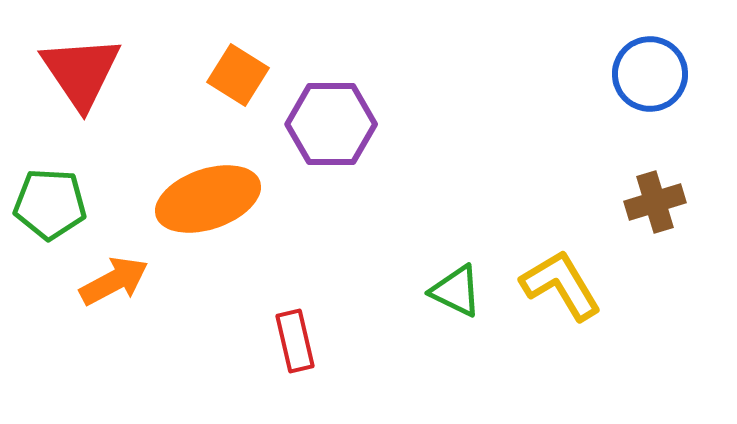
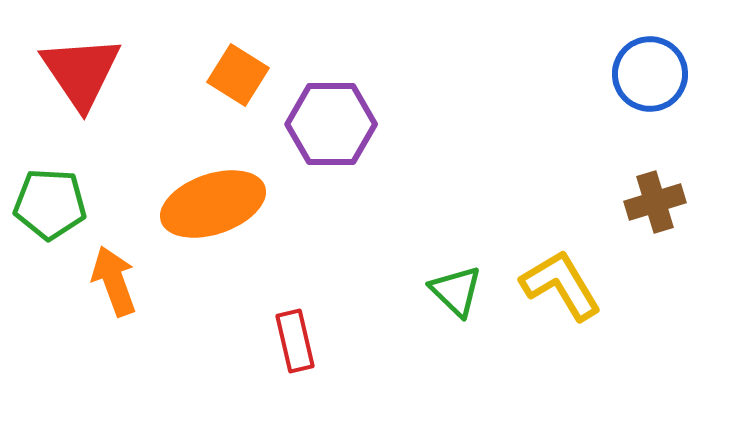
orange ellipse: moved 5 px right, 5 px down
orange arrow: rotated 82 degrees counterclockwise
green triangle: rotated 18 degrees clockwise
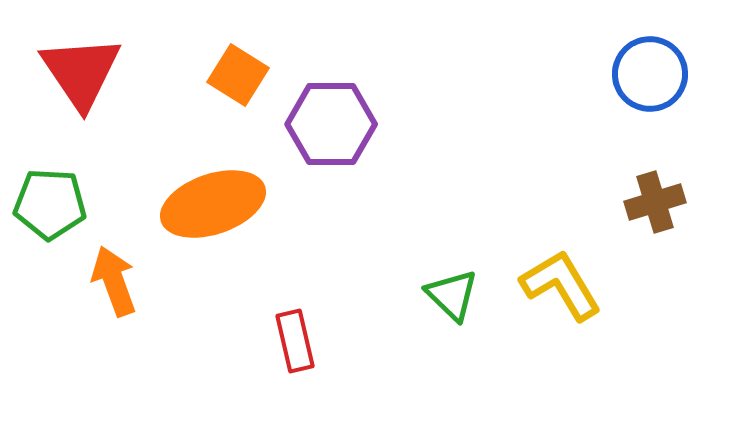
green triangle: moved 4 px left, 4 px down
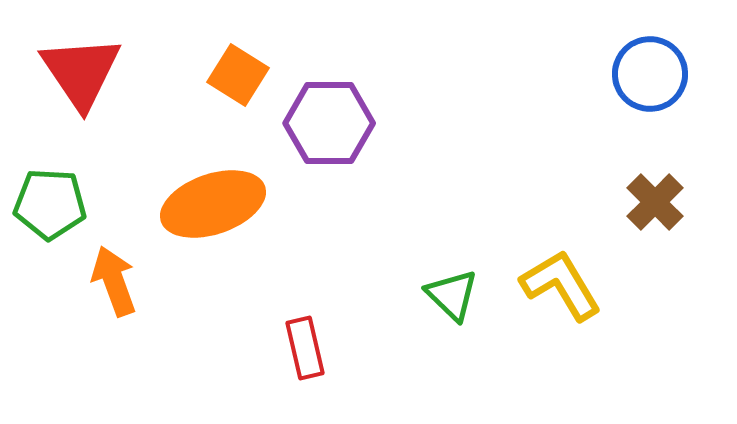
purple hexagon: moved 2 px left, 1 px up
brown cross: rotated 28 degrees counterclockwise
red rectangle: moved 10 px right, 7 px down
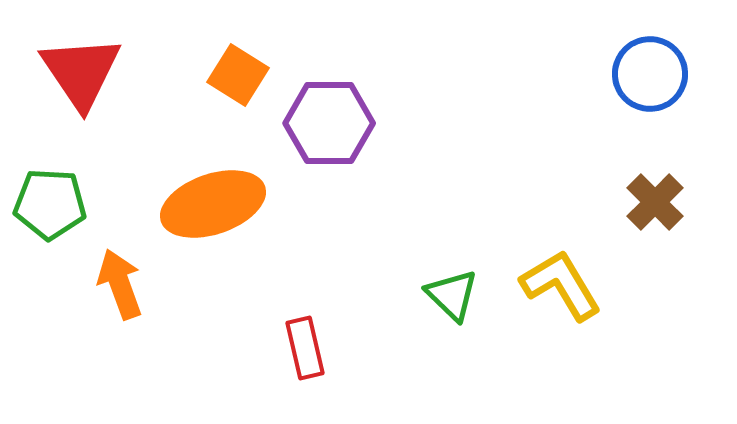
orange arrow: moved 6 px right, 3 px down
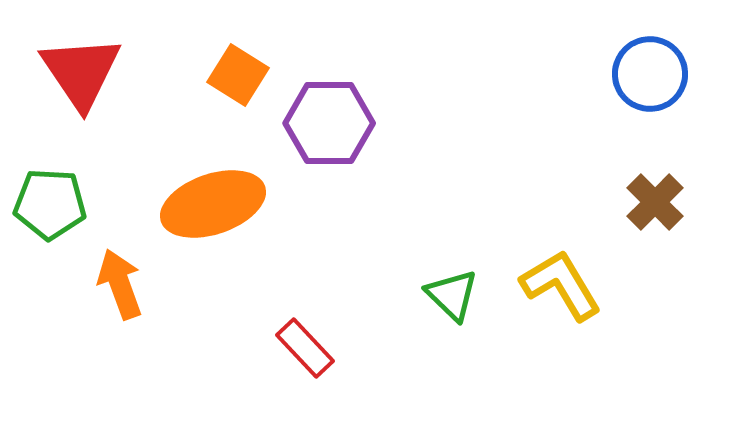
red rectangle: rotated 30 degrees counterclockwise
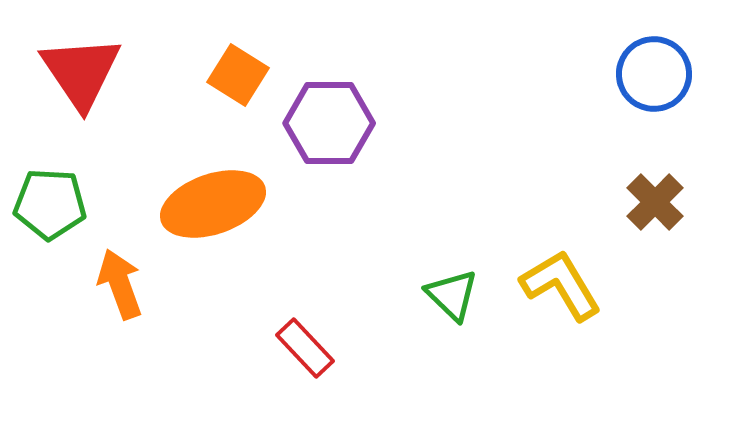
blue circle: moved 4 px right
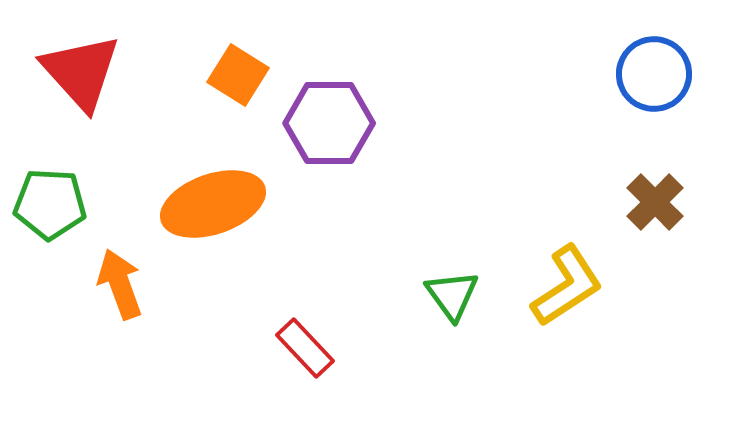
red triangle: rotated 8 degrees counterclockwise
yellow L-shape: moved 6 px right, 1 px down; rotated 88 degrees clockwise
green triangle: rotated 10 degrees clockwise
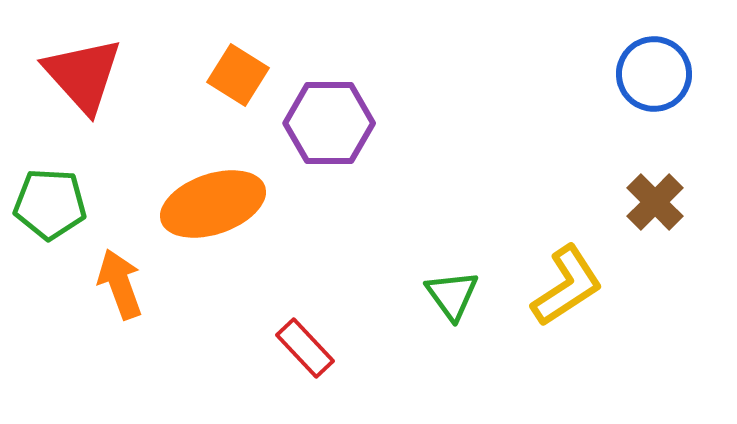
red triangle: moved 2 px right, 3 px down
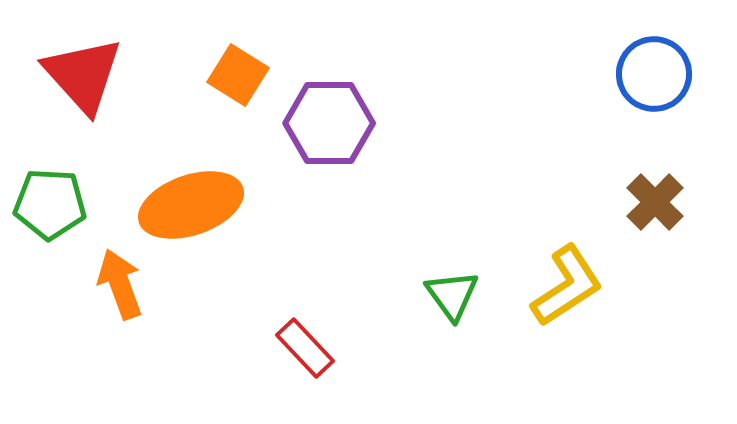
orange ellipse: moved 22 px left, 1 px down
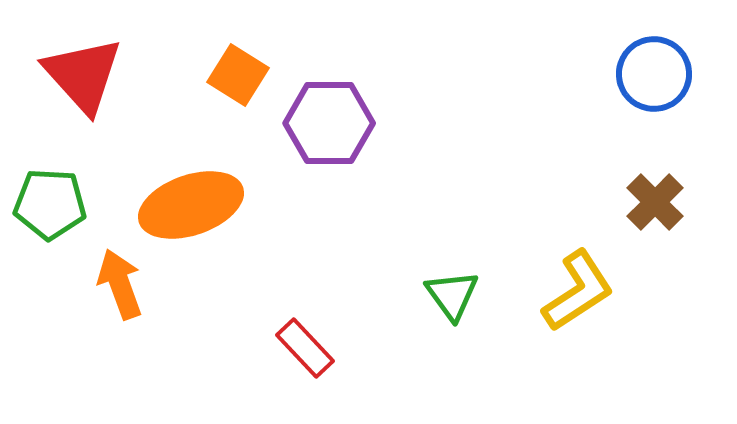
yellow L-shape: moved 11 px right, 5 px down
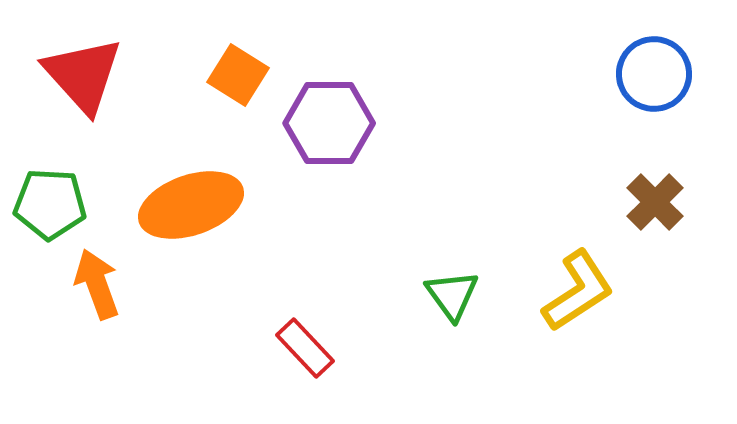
orange arrow: moved 23 px left
